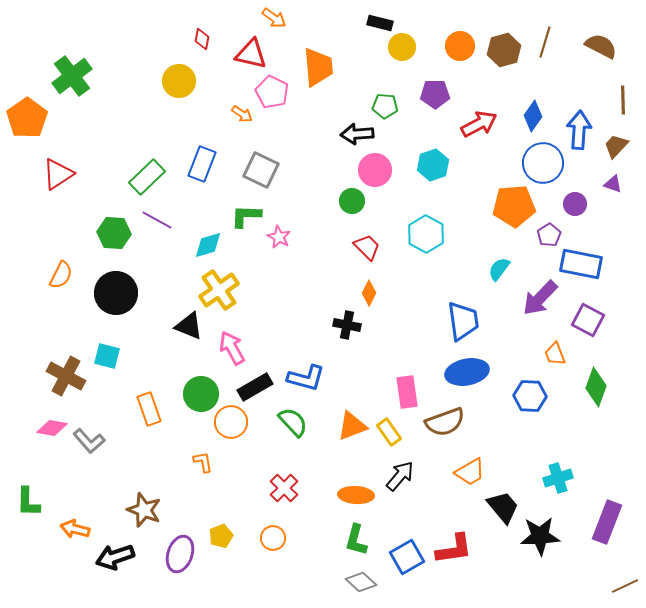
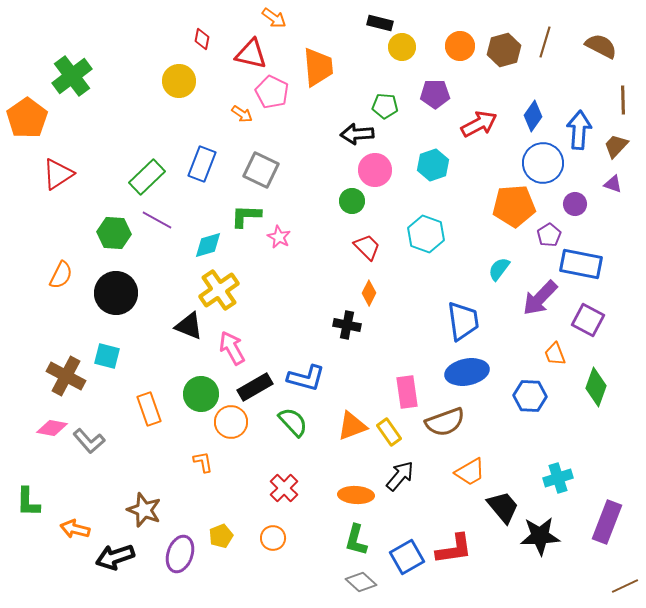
cyan hexagon at (426, 234): rotated 9 degrees counterclockwise
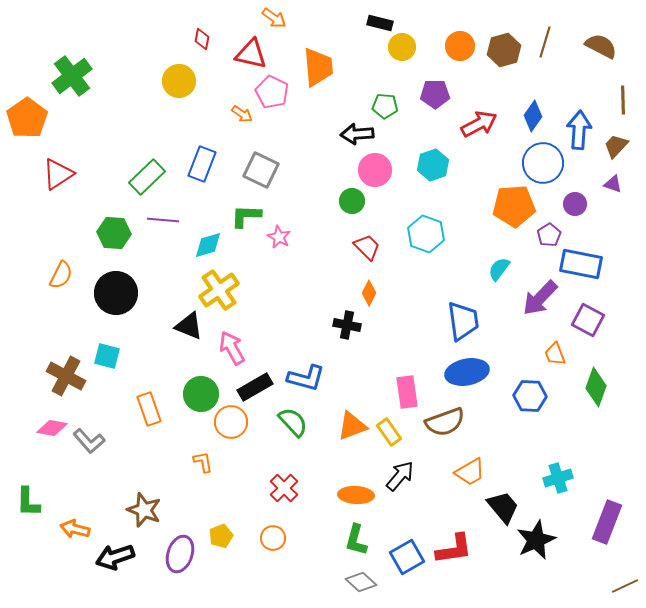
purple line at (157, 220): moved 6 px right; rotated 24 degrees counterclockwise
black star at (540, 536): moved 4 px left, 4 px down; rotated 21 degrees counterclockwise
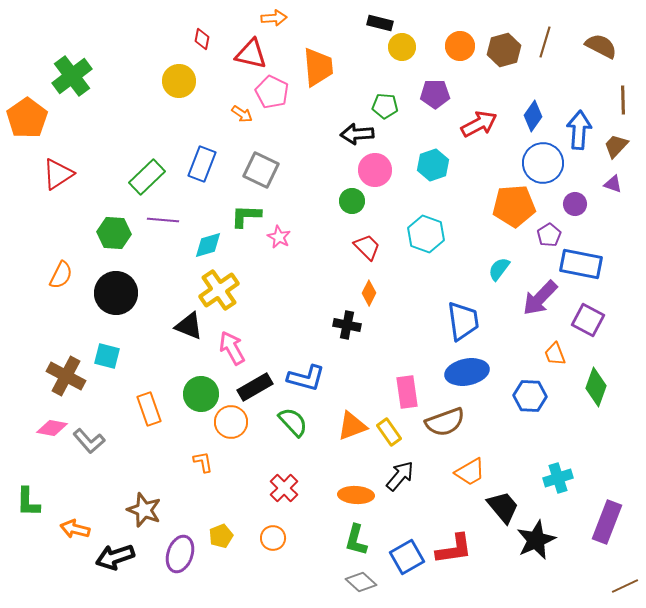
orange arrow at (274, 18): rotated 40 degrees counterclockwise
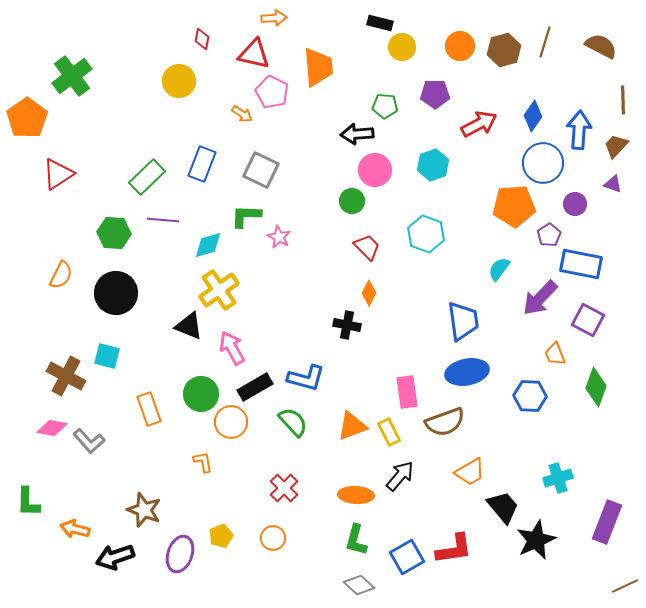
red triangle at (251, 54): moved 3 px right
yellow rectangle at (389, 432): rotated 8 degrees clockwise
gray diamond at (361, 582): moved 2 px left, 3 px down
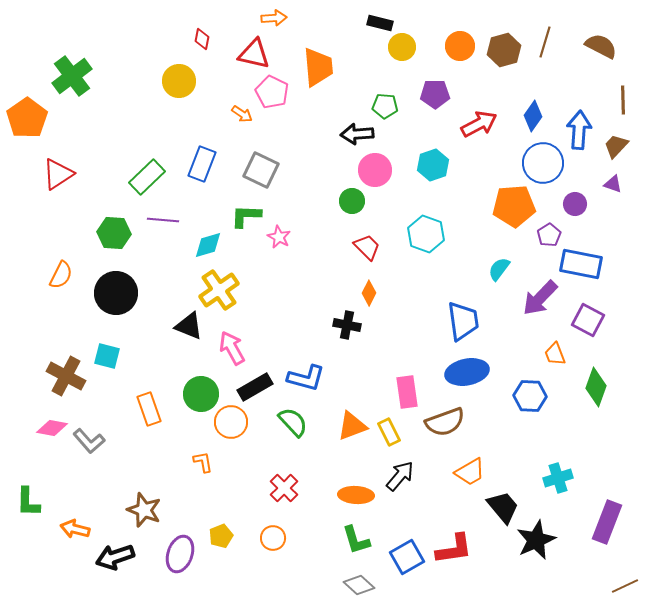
green L-shape at (356, 540): rotated 32 degrees counterclockwise
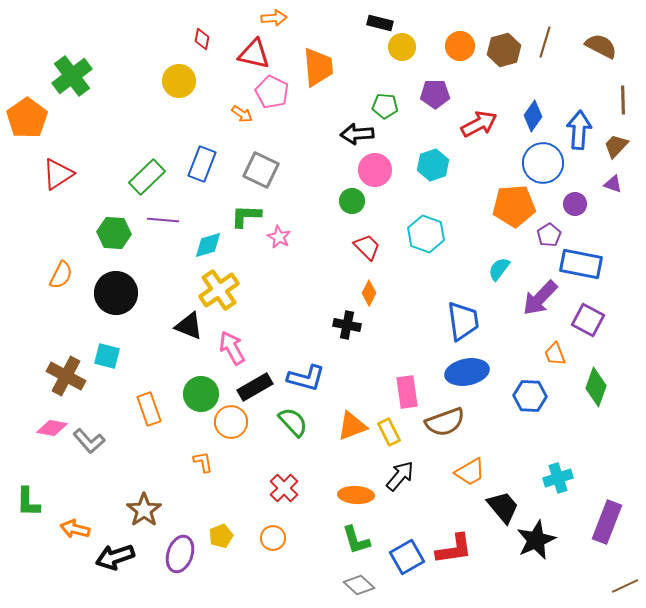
brown star at (144, 510): rotated 16 degrees clockwise
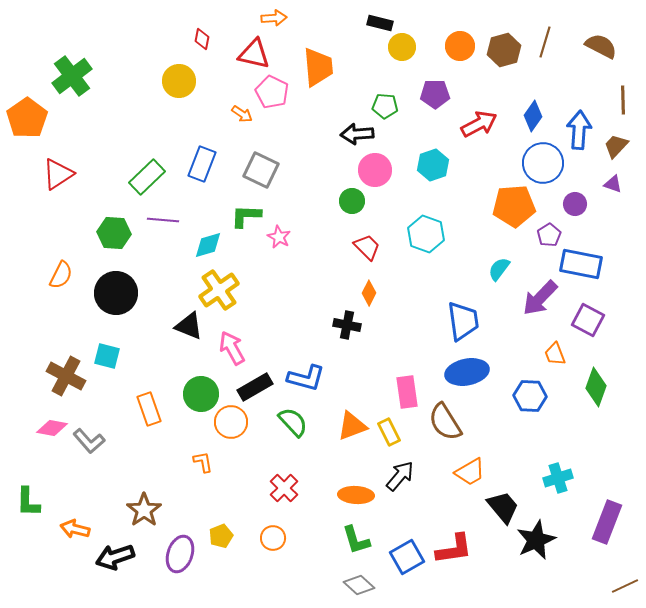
brown semicircle at (445, 422): rotated 78 degrees clockwise
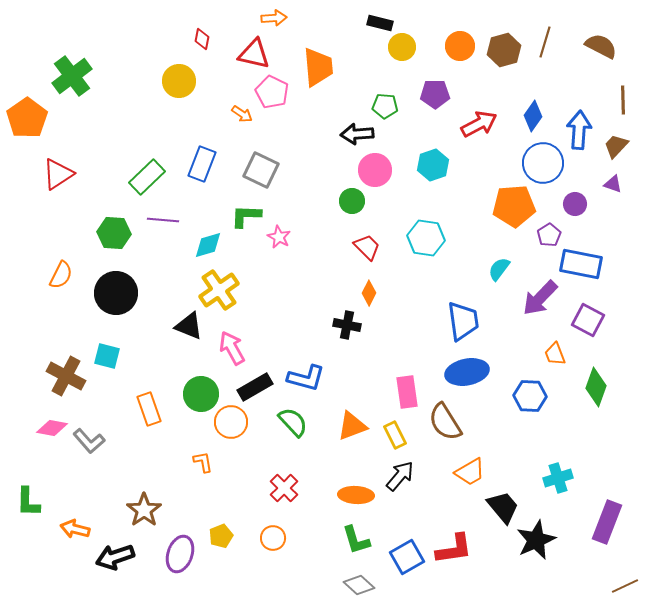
cyan hexagon at (426, 234): moved 4 px down; rotated 12 degrees counterclockwise
yellow rectangle at (389, 432): moved 6 px right, 3 px down
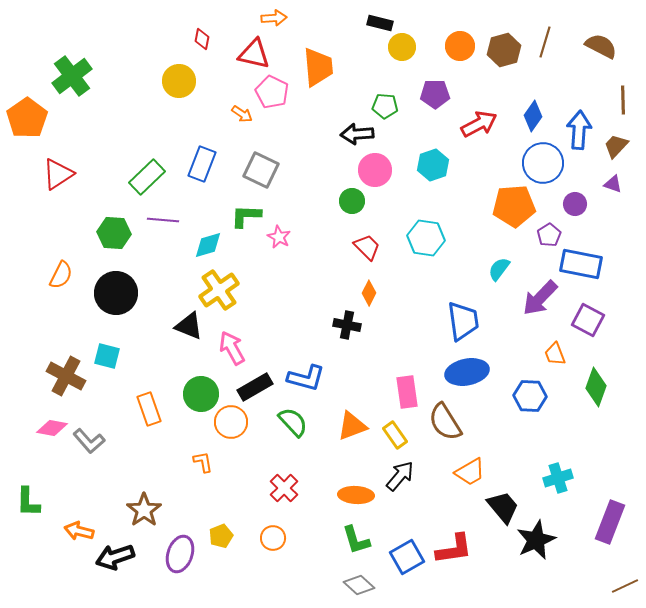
yellow rectangle at (395, 435): rotated 8 degrees counterclockwise
purple rectangle at (607, 522): moved 3 px right
orange arrow at (75, 529): moved 4 px right, 2 px down
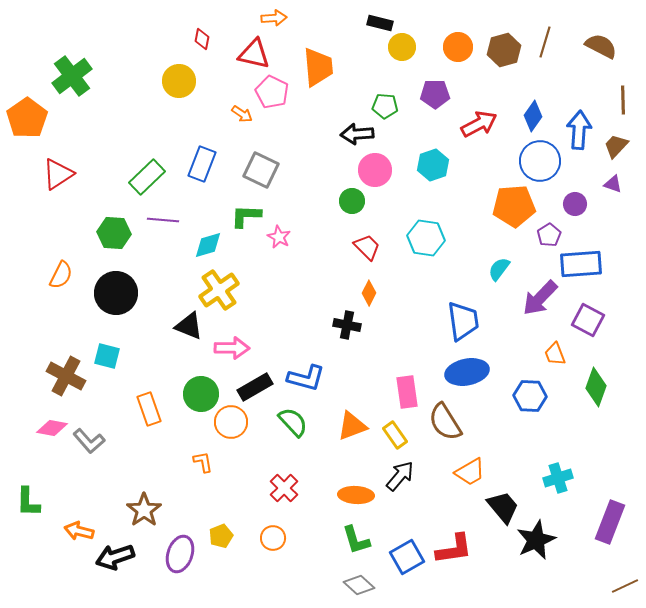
orange circle at (460, 46): moved 2 px left, 1 px down
blue circle at (543, 163): moved 3 px left, 2 px up
blue rectangle at (581, 264): rotated 15 degrees counterclockwise
pink arrow at (232, 348): rotated 120 degrees clockwise
